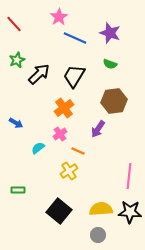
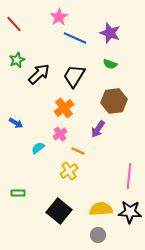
green rectangle: moved 3 px down
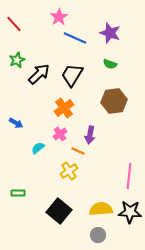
black trapezoid: moved 2 px left, 1 px up
purple arrow: moved 8 px left, 6 px down; rotated 24 degrees counterclockwise
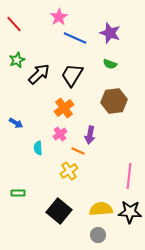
cyan semicircle: rotated 56 degrees counterclockwise
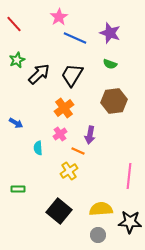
green rectangle: moved 4 px up
black star: moved 10 px down
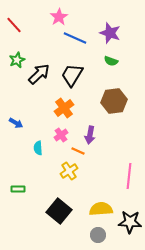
red line: moved 1 px down
green semicircle: moved 1 px right, 3 px up
pink cross: moved 1 px right, 1 px down
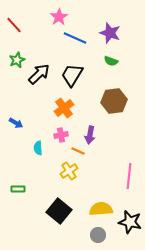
pink cross: rotated 24 degrees clockwise
black star: rotated 10 degrees clockwise
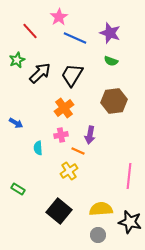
red line: moved 16 px right, 6 px down
black arrow: moved 1 px right, 1 px up
green rectangle: rotated 32 degrees clockwise
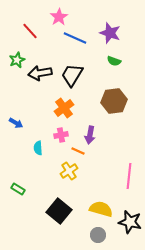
green semicircle: moved 3 px right
black arrow: rotated 145 degrees counterclockwise
yellow semicircle: rotated 20 degrees clockwise
